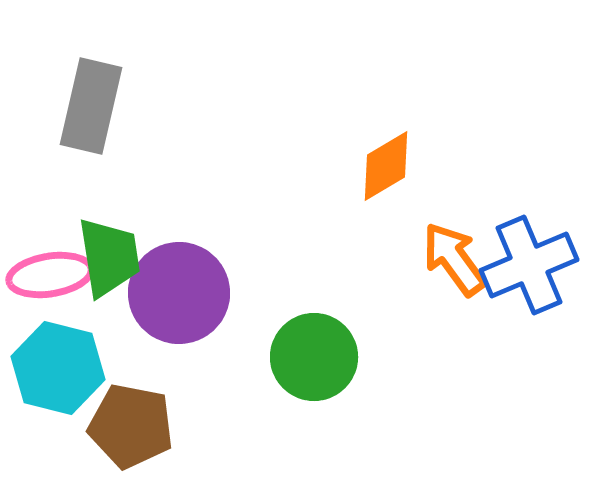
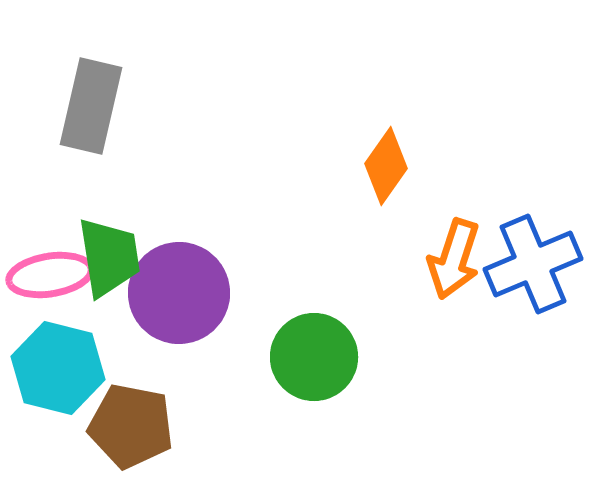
orange diamond: rotated 24 degrees counterclockwise
orange arrow: rotated 126 degrees counterclockwise
blue cross: moved 4 px right, 1 px up
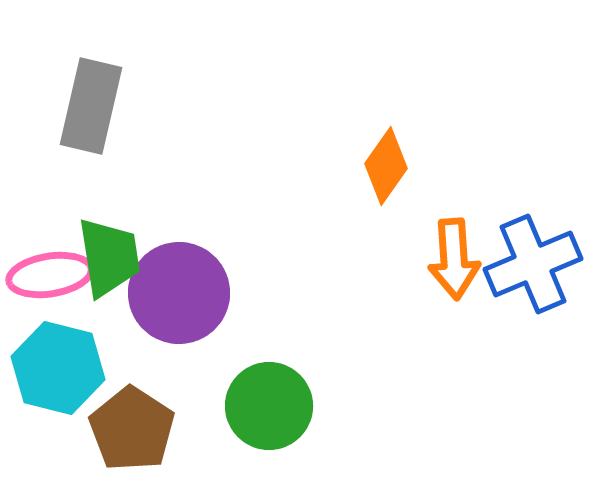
orange arrow: rotated 22 degrees counterclockwise
green circle: moved 45 px left, 49 px down
brown pentagon: moved 1 px right, 3 px down; rotated 22 degrees clockwise
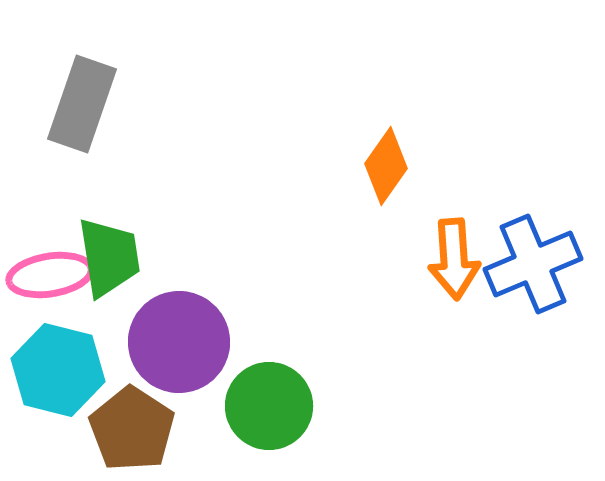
gray rectangle: moved 9 px left, 2 px up; rotated 6 degrees clockwise
purple circle: moved 49 px down
cyan hexagon: moved 2 px down
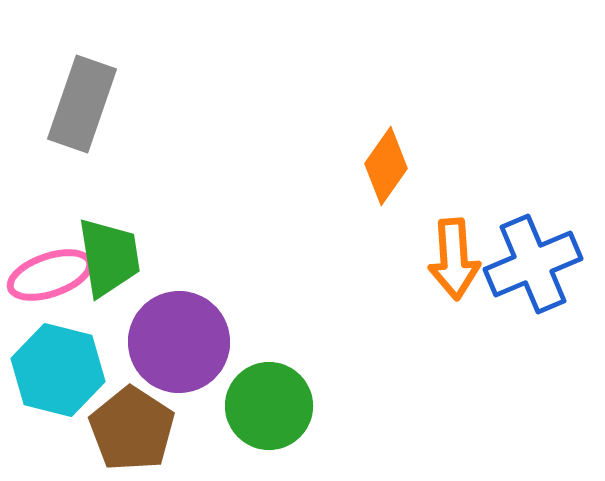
pink ellipse: rotated 10 degrees counterclockwise
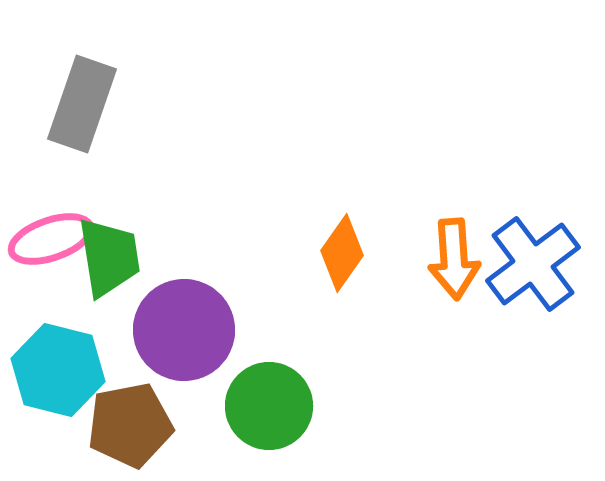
orange diamond: moved 44 px left, 87 px down
blue cross: rotated 14 degrees counterclockwise
pink ellipse: moved 1 px right, 36 px up
purple circle: moved 5 px right, 12 px up
brown pentagon: moved 2 px left, 4 px up; rotated 28 degrees clockwise
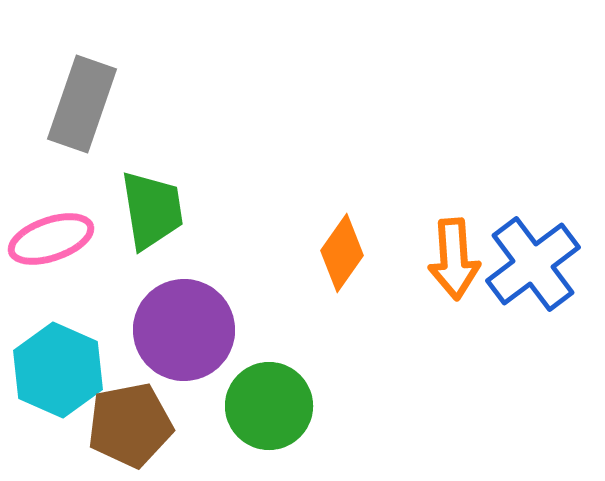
green trapezoid: moved 43 px right, 47 px up
cyan hexagon: rotated 10 degrees clockwise
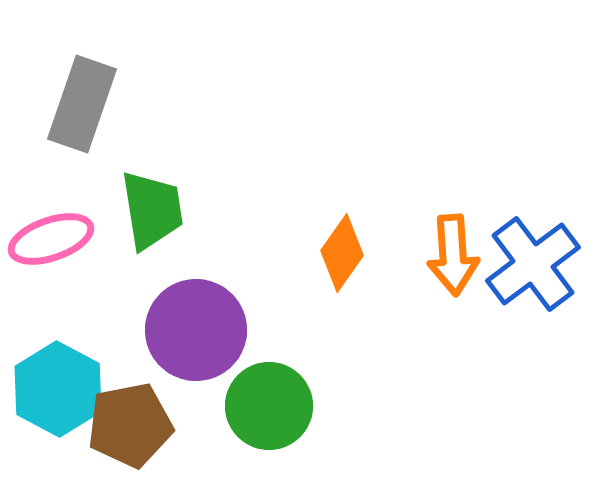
orange arrow: moved 1 px left, 4 px up
purple circle: moved 12 px right
cyan hexagon: moved 19 px down; rotated 4 degrees clockwise
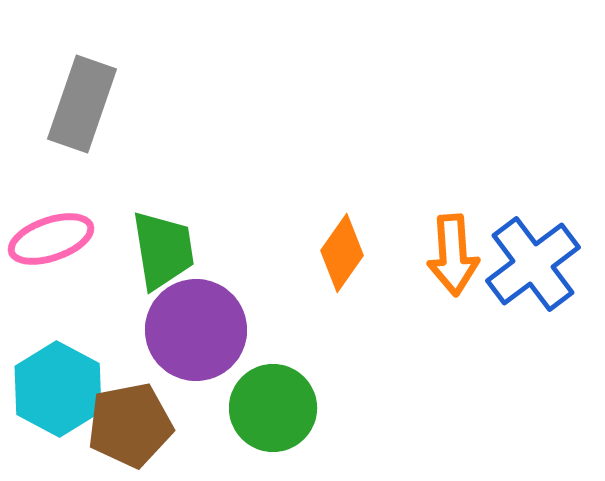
green trapezoid: moved 11 px right, 40 px down
green circle: moved 4 px right, 2 px down
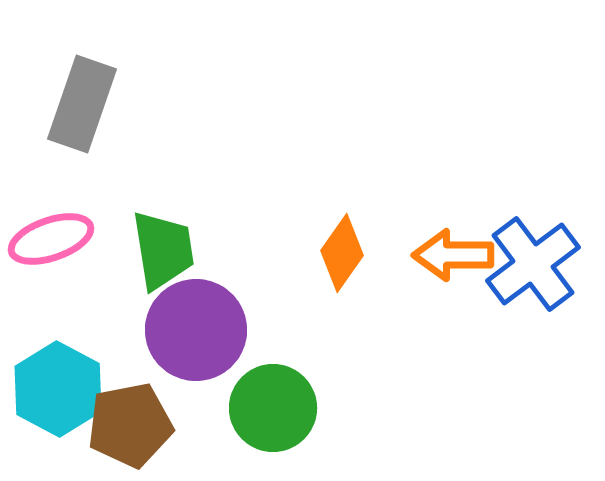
orange arrow: rotated 94 degrees clockwise
